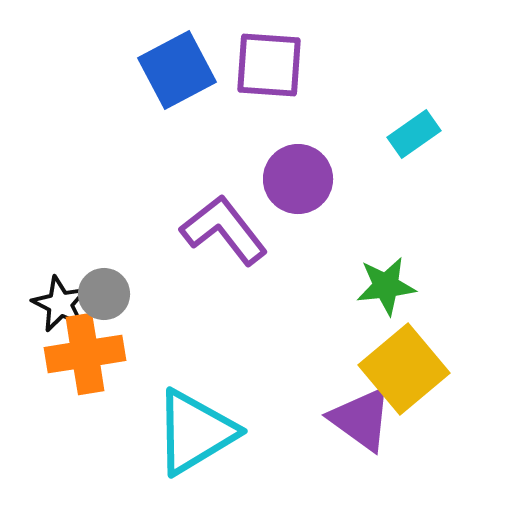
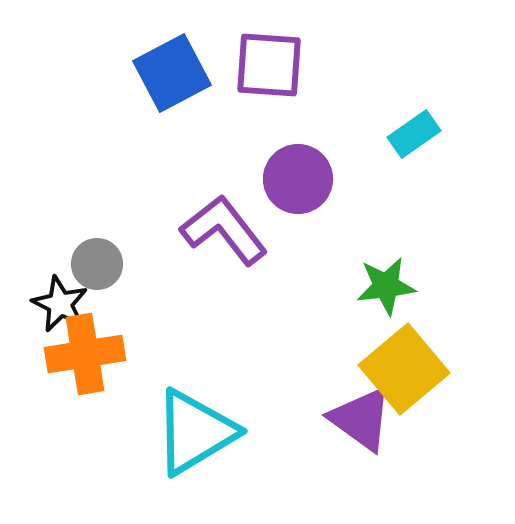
blue square: moved 5 px left, 3 px down
gray circle: moved 7 px left, 30 px up
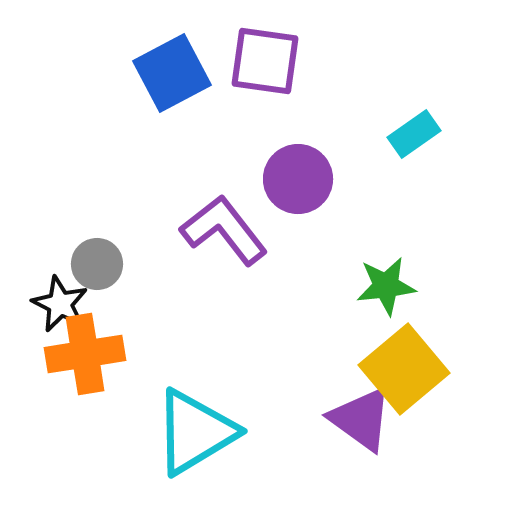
purple square: moved 4 px left, 4 px up; rotated 4 degrees clockwise
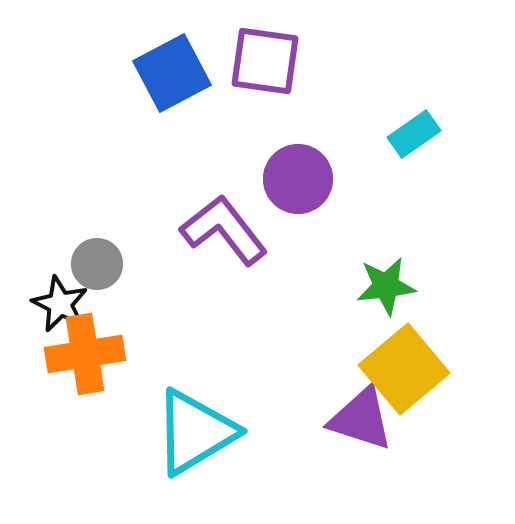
purple triangle: rotated 18 degrees counterclockwise
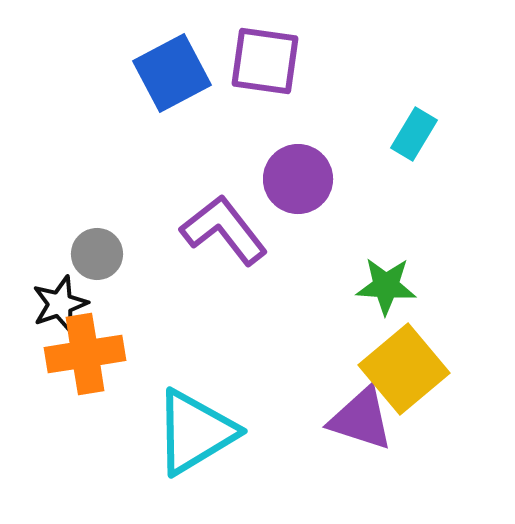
cyan rectangle: rotated 24 degrees counterclockwise
gray circle: moved 10 px up
green star: rotated 10 degrees clockwise
black star: rotated 26 degrees clockwise
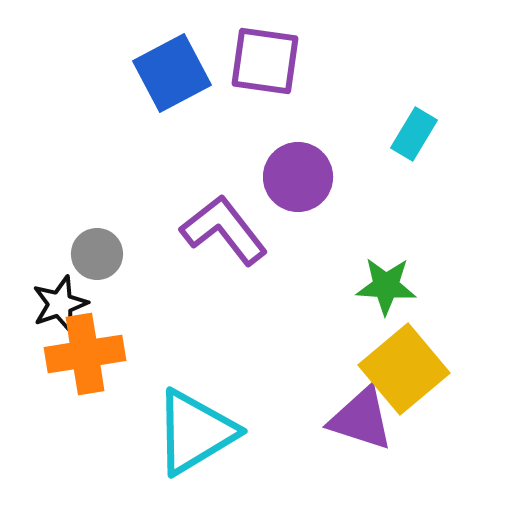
purple circle: moved 2 px up
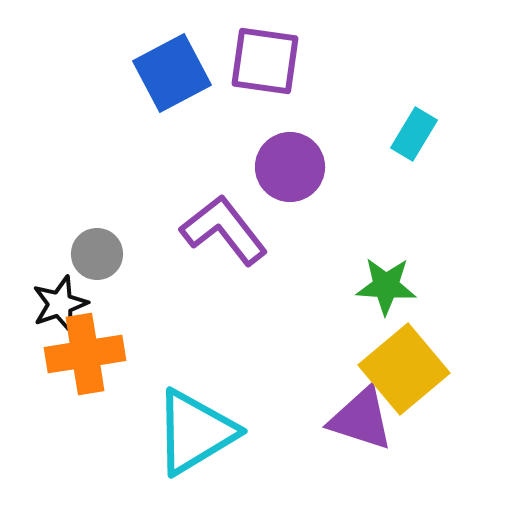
purple circle: moved 8 px left, 10 px up
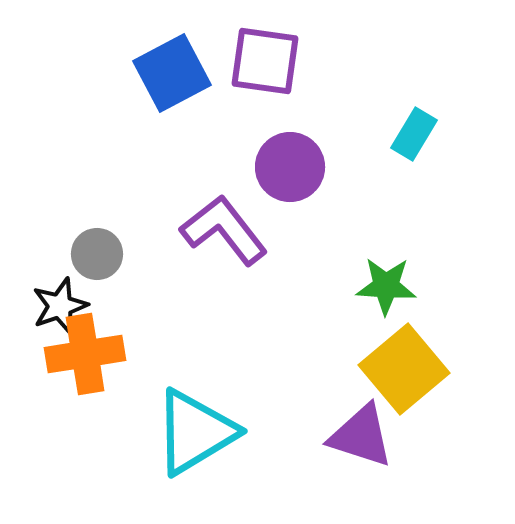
black star: moved 2 px down
purple triangle: moved 17 px down
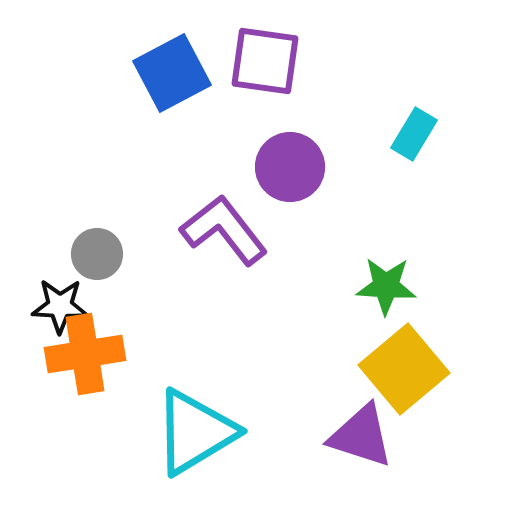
black star: rotated 22 degrees clockwise
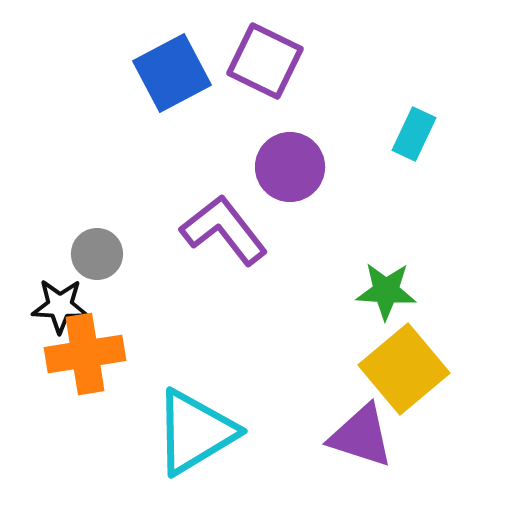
purple square: rotated 18 degrees clockwise
cyan rectangle: rotated 6 degrees counterclockwise
green star: moved 5 px down
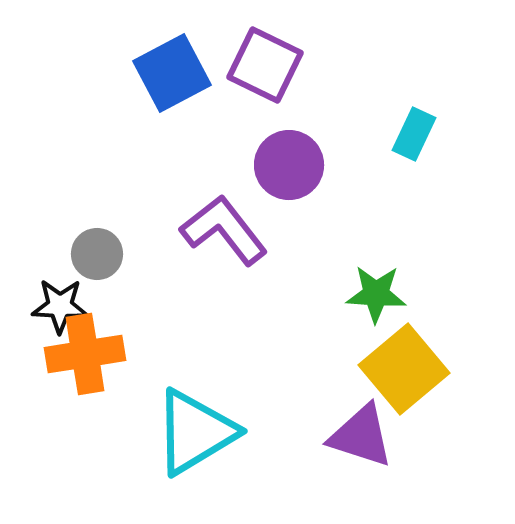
purple square: moved 4 px down
purple circle: moved 1 px left, 2 px up
green star: moved 10 px left, 3 px down
